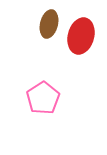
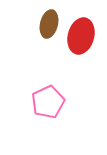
pink pentagon: moved 5 px right, 4 px down; rotated 8 degrees clockwise
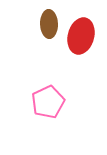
brown ellipse: rotated 16 degrees counterclockwise
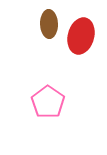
pink pentagon: rotated 12 degrees counterclockwise
